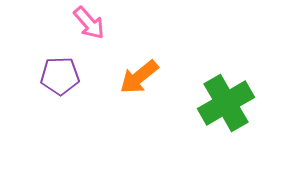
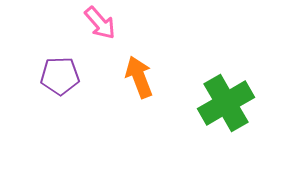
pink arrow: moved 11 px right
orange arrow: rotated 108 degrees clockwise
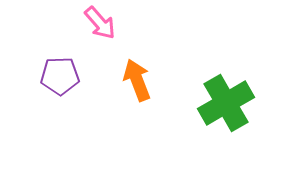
orange arrow: moved 2 px left, 3 px down
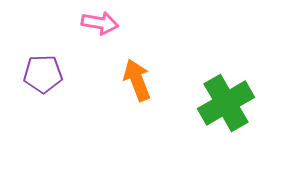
pink arrow: rotated 39 degrees counterclockwise
purple pentagon: moved 17 px left, 2 px up
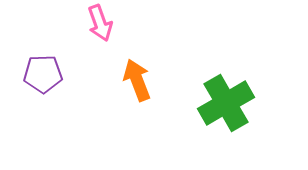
pink arrow: rotated 60 degrees clockwise
